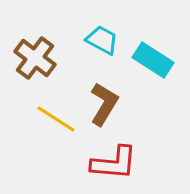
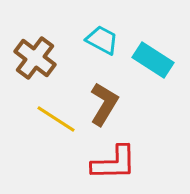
red L-shape: rotated 6 degrees counterclockwise
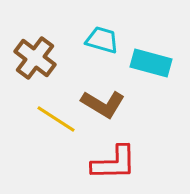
cyan trapezoid: rotated 12 degrees counterclockwise
cyan rectangle: moved 2 px left, 3 px down; rotated 18 degrees counterclockwise
brown L-shape: moved 1 px left; rotated 90 degrees clockwise
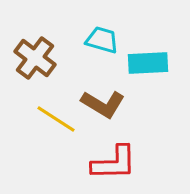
cyan rectangle: moved 3 px left; rotated 18 degrees counterclockwise
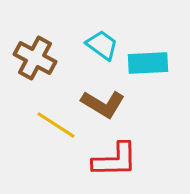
cyan trapezoid: moved 5 px down; rotated 20 degrees clockwise
brown cross: rotated 9 degrees counterclockwise
yellow line: moved 6 px down
red L-shape: moved 1 px right, 3 px up
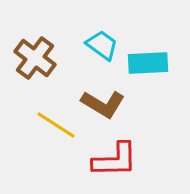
brown cross: rotated 9 degrees clockwise
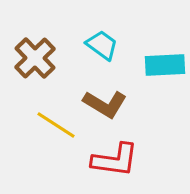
brown cross: rotated 9 degrees clockwise
cyan rectangle: moved 17 px right, 2 px down
brown L-shape: moved 2 px right
red L-shape: rotated 9 degrees clockwise
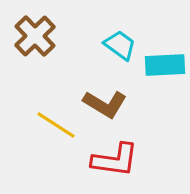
cyan trapezoid: moved 18 px right
brown cross: moved 22 px up
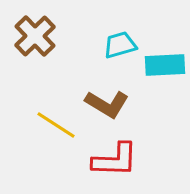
cyan trapezoid: rotated 52 degrees counterclockwise
brown L-shape: moved 2 px right
red L-shape: rotated 6 degrees counterclockwise
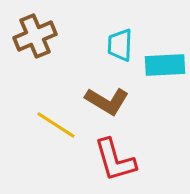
brown cross: rotated 21 degrees clockwise
cyan trapezoid: rotated 72 degrees counterclockwise
brown L-shape: moved 3 px up
red L-shape: rotated 72 degrees clockwise
